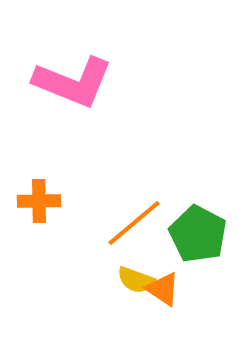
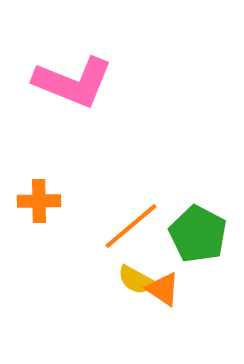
orange line: moved 3 px left, 3 px down
yellow semicircle: rotated 9 degrees clockwise
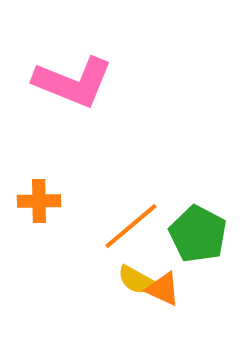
orange triangle: rotated 9 degrees counterclockwise
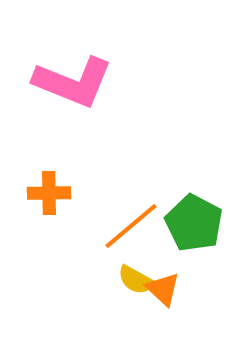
orange cross: moved 10 px right, 8 px up
green pentagon: moved 4 px left, 11 px up
orange triangle: rotated 18 degrees clockwise
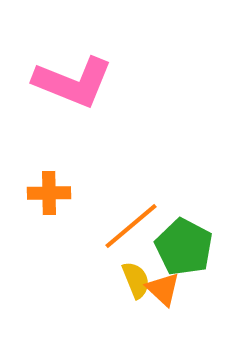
green pentagon: moved 10 px left, 24 px down
yellow semicircle: rotated 141 degrees counterclockwise
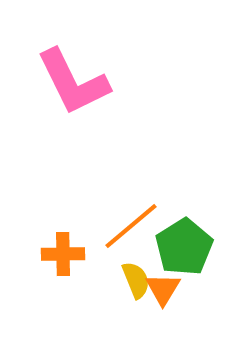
pink L-shape: rotated 42 degrees clockwise
orange cross: moved 14 px right, 61 px down
green pentagon: rotated 12 degrees clockwise
orange triangle: rotated 18 degrees clockwise
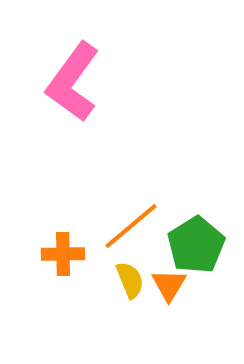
pink L-shape: rotated 62 degrees clockwise
green pentagon: moved 12 px right, 2 px up
yellow semicircle: moved 6 px left
orange triangle: moved 6 px right, 4 px up
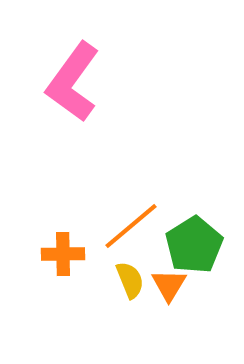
green pentagon: moved 2 px left
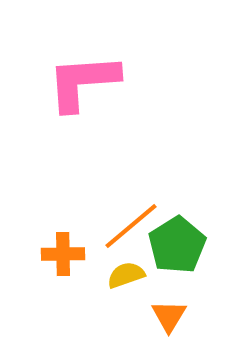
pink L-shape: moved 10 px right; rotated 50 degrees clockwise
green pentagon: moved 17 px left
yellow semicircle: moved 4 px left, 5 px up; rotated 87 degrees counterclockwise
orange triangle: moved 31 px down
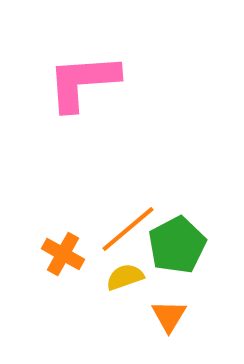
orange line: moved 3 px left, 3 px down
green pentagon: rotated 4 degrees clockwise
orange cross: rotated 30 degrees clockwise
yellow semicircle: moved 1 px left, 2 px down
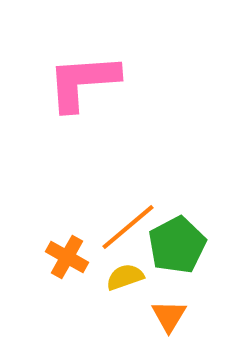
orange line: moved 2 px up
orange cross: moved 4 px right, 3 px down
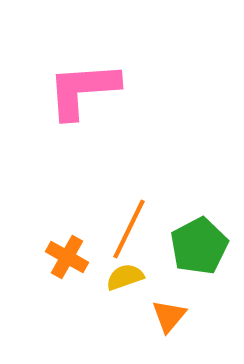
pink L-shape: moved 8 px down
orange line: moved 1 px right, 2 px down; rotated 24 degrees counterclockwise
green pentagon: moved 22 px right, 1 px down
orange triangle: rotated 9 degrees clockwise
